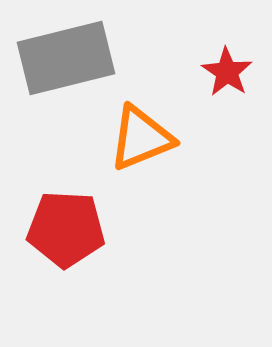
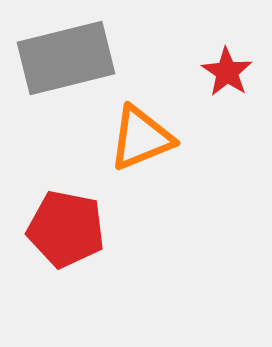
red pentagon: rotated 8 degrees clockwise
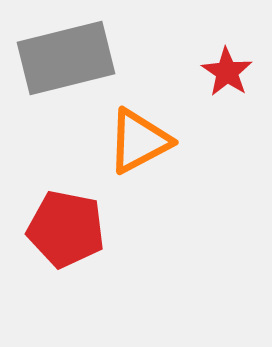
orange triangle: moved 2 px left, 3 px down; rotated 6 degrees counterclockwise
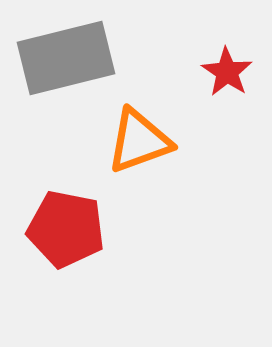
orange triangle: rotated 8 degrees clockwise
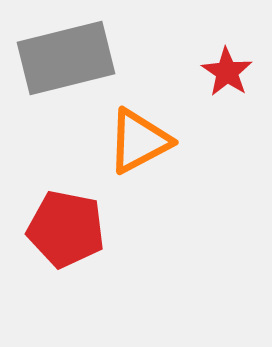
orange triangle: rotated 8 degrees counterclockwise
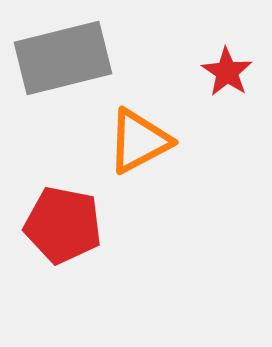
gray rectangle: moved 3 px left
red pentagon: moved 3 px left, 4 px up
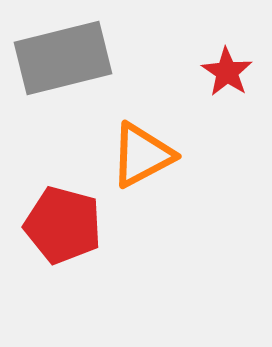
orange triangle: moved 3 px right, 14 px down
red pentagon: rotated 4 degrees clockwise
